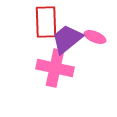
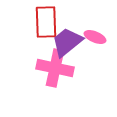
purple trapezoid: moved 3 px down
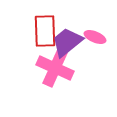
red rectangle: moved 1 px left, 9 px down
pink cross: rotated 12 degrees clockwise
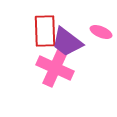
pink ellipse: moved 6 px right, 5 px up
purple trapezoid: rotated 104 degrees counterclockwise
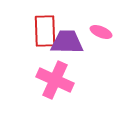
purple trapezoid: rotated 144 degrees clockwise
pink cross: moved 12 px down
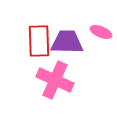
red rectangle: moved 6 px left, 10 px down
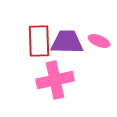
pink ellipse: moved 2 px left, 9 px down
pink cross: rotated 36 degrees counterclockwise
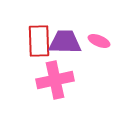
purple trapezoid: moved 2 px left
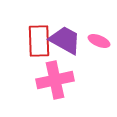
purple trapezoid: moved 2 px up; rotated 28 degrees clockwise
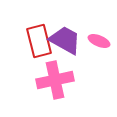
red rectangle: rotated 12 degrees counterclockwise
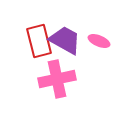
pink cross: moved 2 px right, 1 px up
